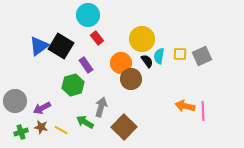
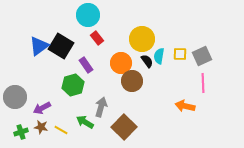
brown circle: moved 1 px right, 2 px down
gray circle: moved 4 px up
pink line: moved 28 px up
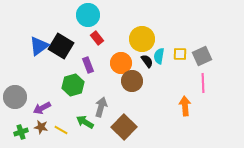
purple rectangle: moved 2 px right; rotated 14 degrees clockwise
orange arrow: rotated 72 degrees clockwise
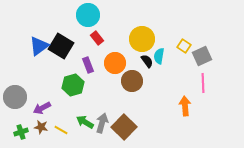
yellow square: moved 4 px right, 8 px up; rotated 32 degrees clockwise
orange circle: moved 6 px left
gray arrow: moved 1 px right, 16 px down
